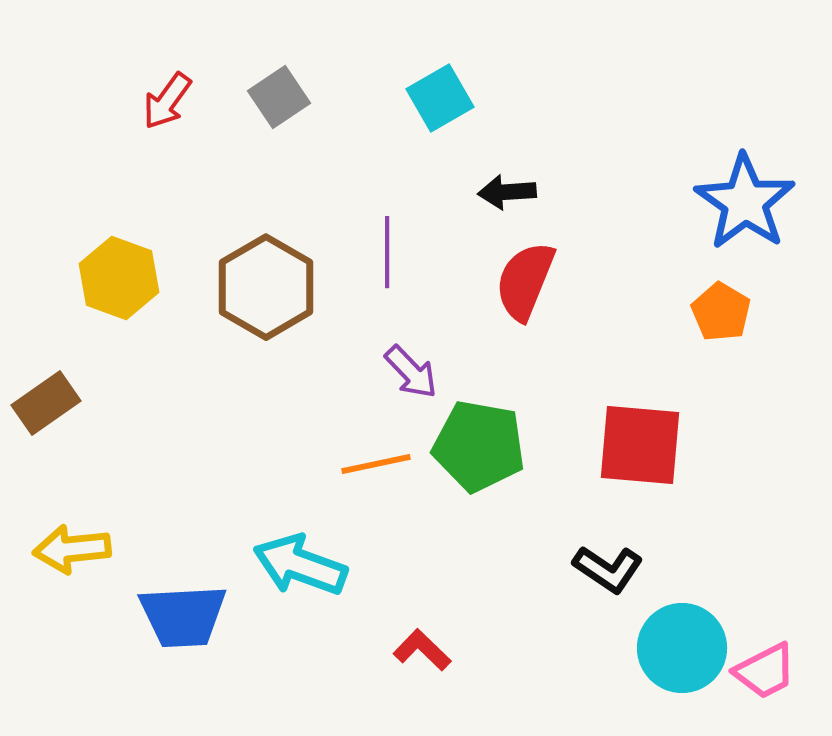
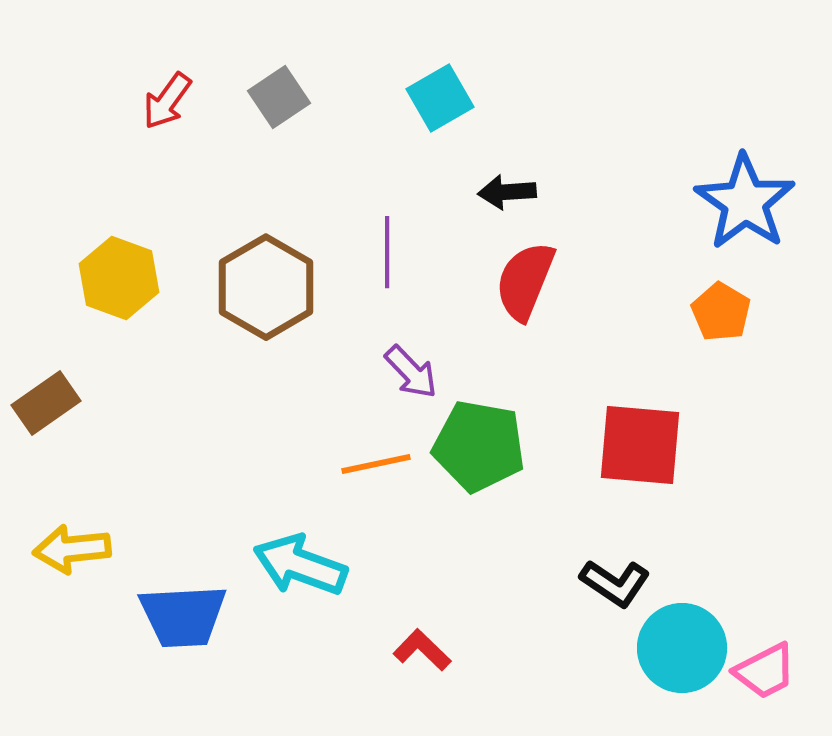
black L-shape: moved 7 px right, 14 px down
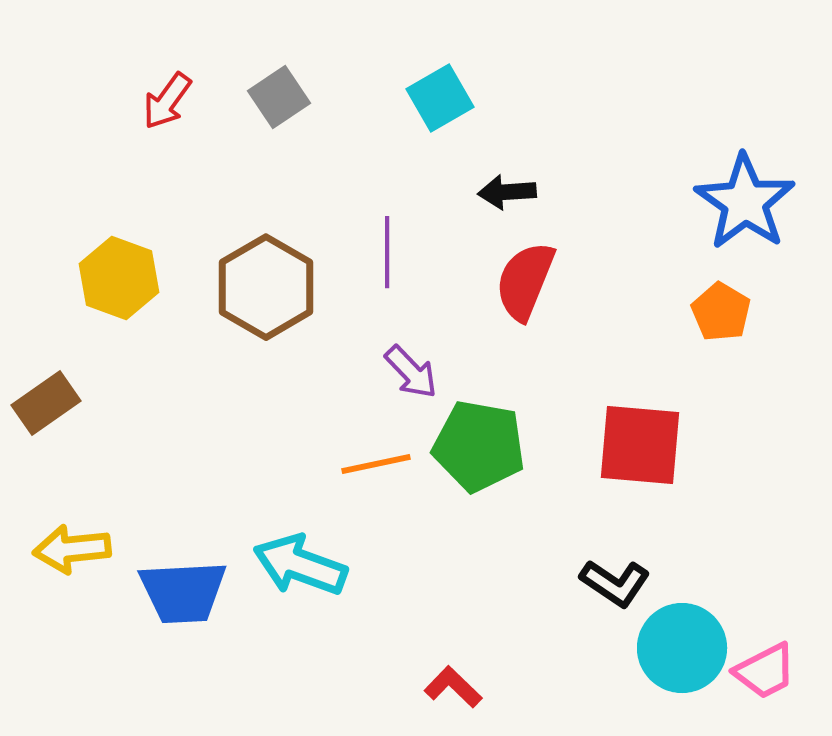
blue trapezoid: moved 24 px up
red L-shape: moved 31 px right, 37 px down
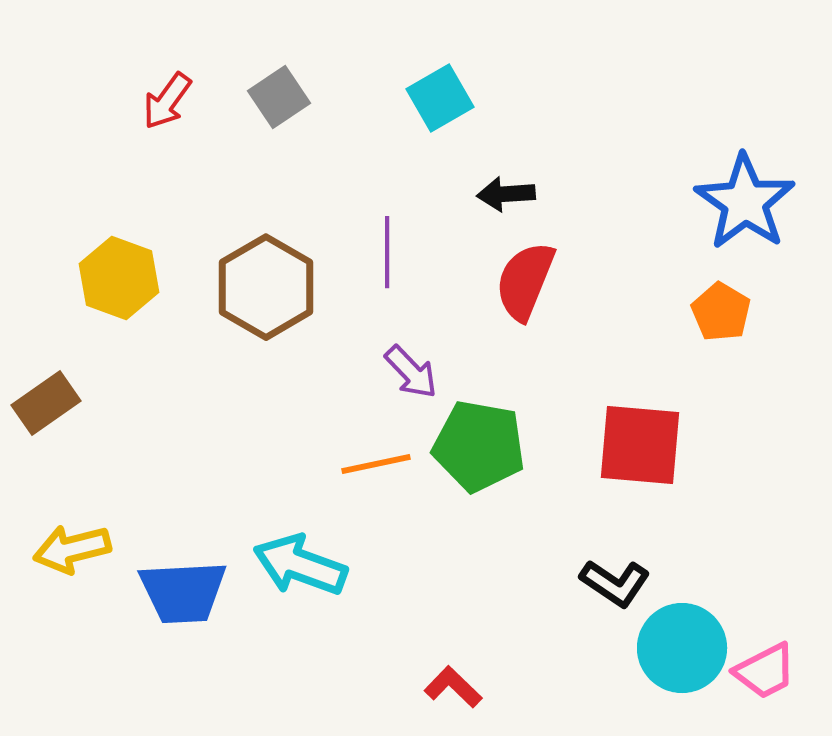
black arrow: moved 1 px left, 2 px down
yellow arrow: rotated 8 degrees counterclockwise
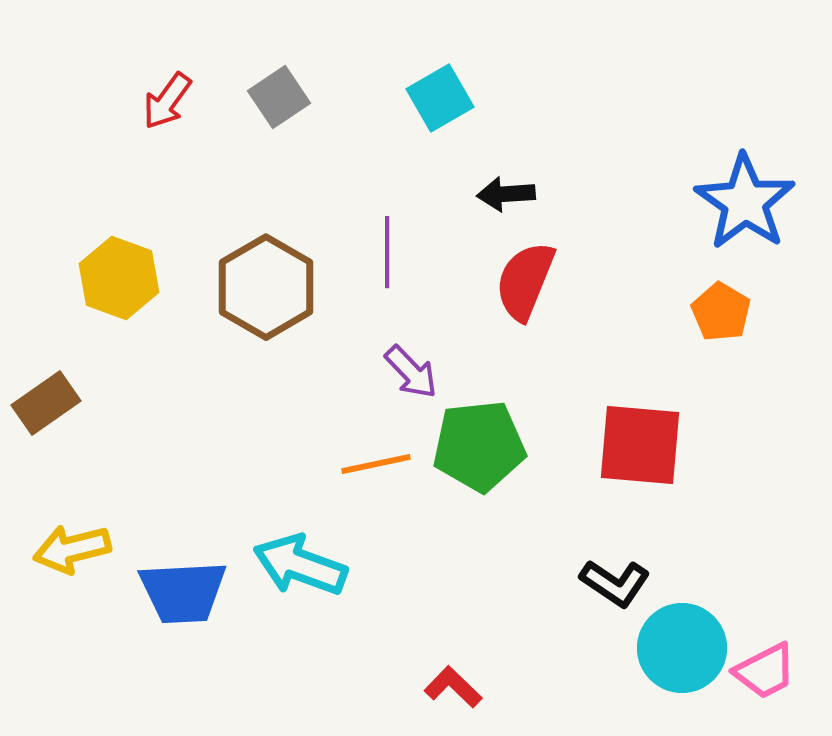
green pentagon: rotated 16 degrees counterclockwise
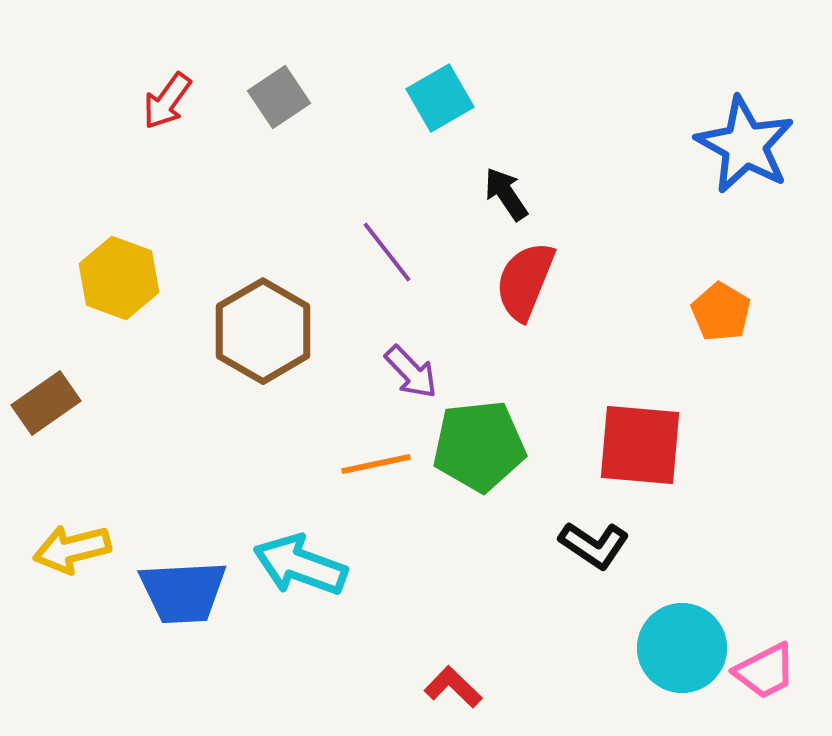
black arrow: rotated 60 degrees clockwise
blue star: moved 57 px up; rotated 6 degrees counterclockwise
purple line: rotated 38 degrees counterclockwise
brown hexagon: moved 3 px left, 44 px down
black L-shape: moved 21 px left, 38 px up
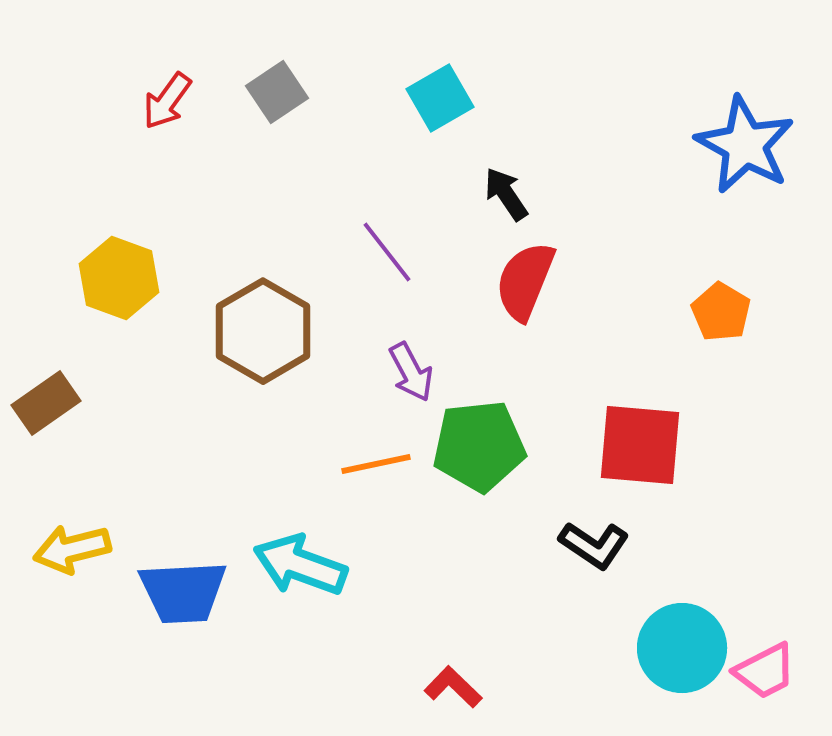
gray square: moved 2 px left, 5 px up
purple arrow: rotated 16 degrees clockwise
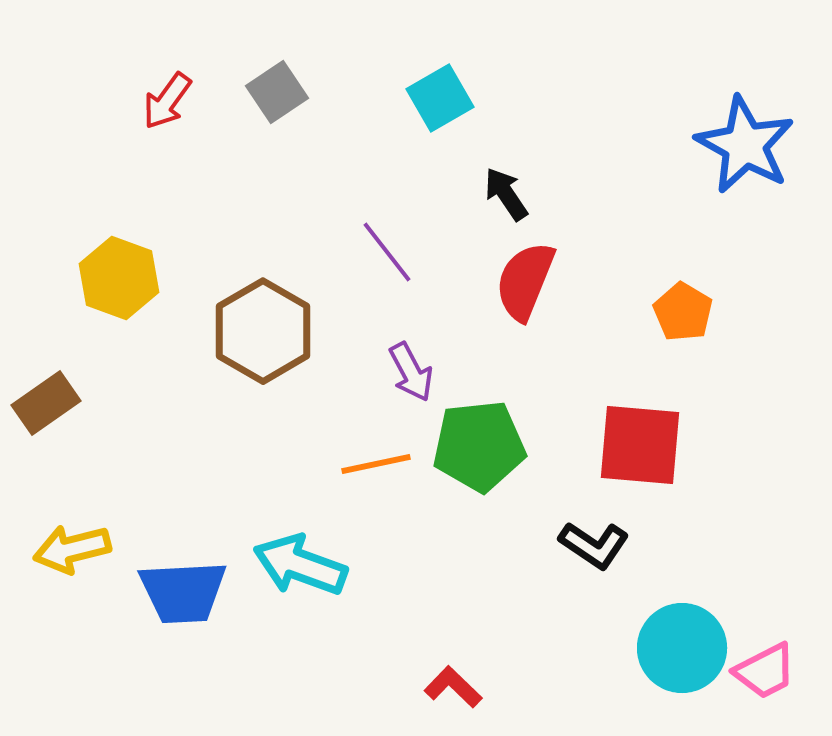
orange pentagon: moved 38 px left
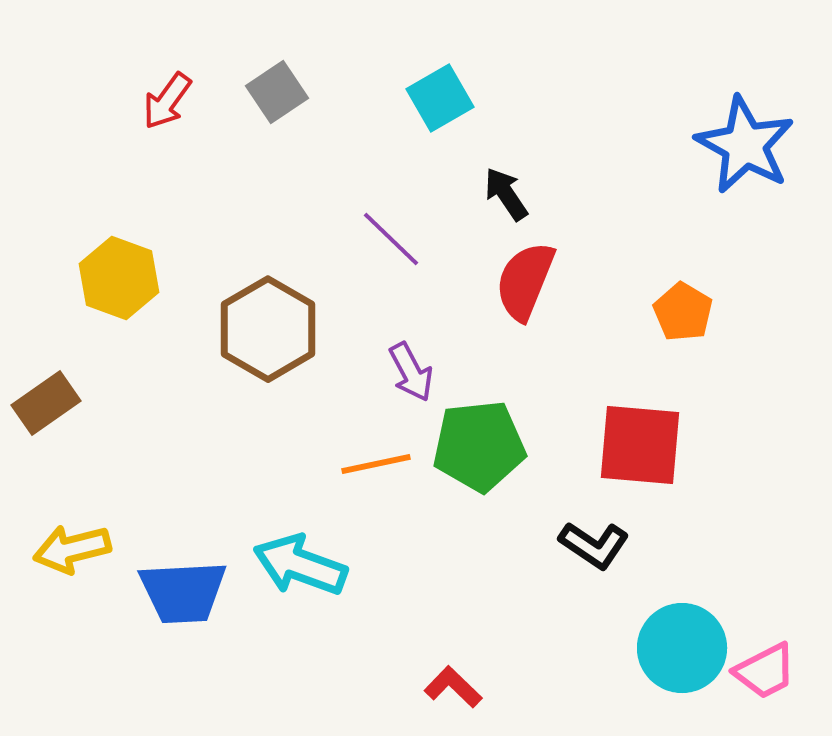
purple line: moved 4 px right, 13 px up; rotated 8 degrees counterclockwise
brown hexagon: moved 5 px right, 2 px up
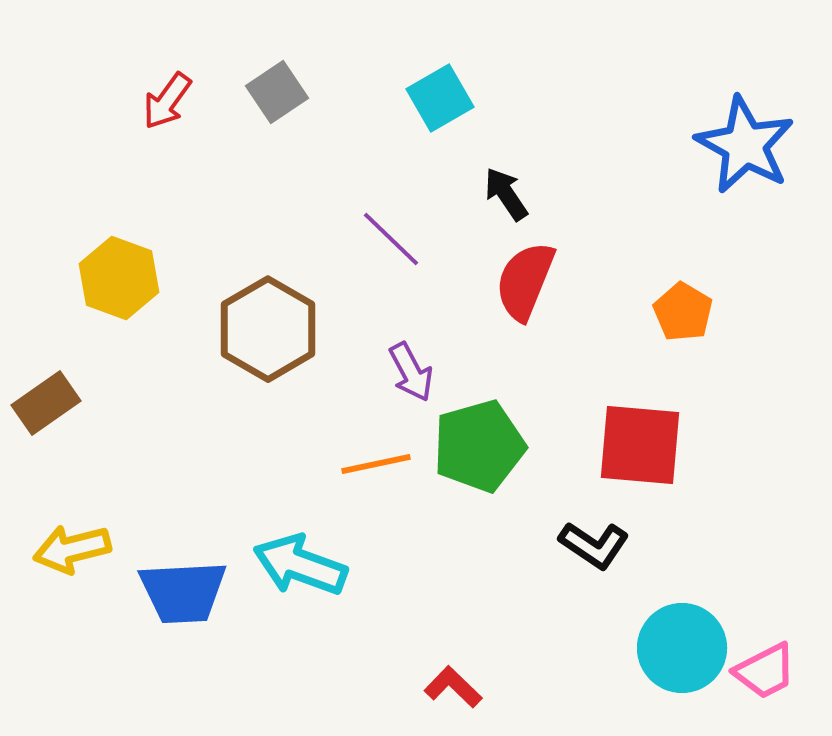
green pentagon: rotated 10 degrees counterclockwise
